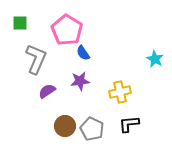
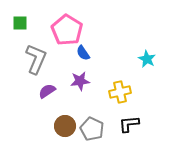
cyan star: moved 8 px left
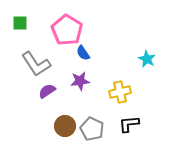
gray L-shape: moved 5 px down; rotated 124 degrees clockwise
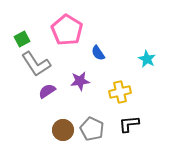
green square: moved 2 px right, 16 px down; rotated 28 degrees counterclockwise
blue semicircle: moved 15 px right
brown circle: moved 2 px left, 4 px down
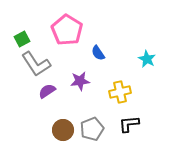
gray pentagon: rotated 25 degrees clockwise
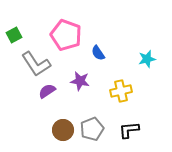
pink pentagon: moved 1 px left, 5 px down; rotated 12 degrees counterclockwise
green square: moved 8 px left, 4 px up
cyan star: rotated 30 degrees clockwise
purple star: rotated 18 degrees clockwise
yellow cross: moved 1 px right, 1 px up
black L-shape: moved 6 px down
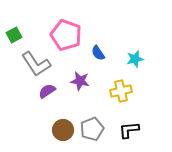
cyan star: moved 12 px left
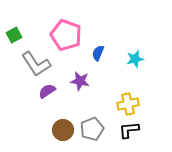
blue semicircle: rotated 56 degrees clockwise
yellow cross: moved 7 px right, 13 px down
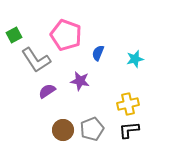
gray L-shape: moved 4 px up
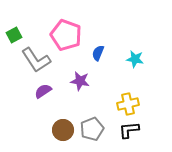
cyan star: rotated 24 degrees clockwise
purple semicircle: moved 4 px left
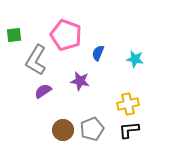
green square: rotated 21 degrees clockwise
gray L-shape: rotated 64 degrees clockwise
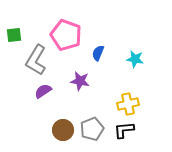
black L-shape: moved 5 px left
